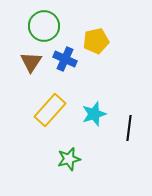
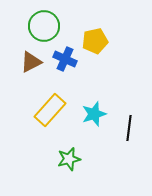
yellow pentagon: moved 1 px left
brown triangle: rotated 30 degrees clockwise
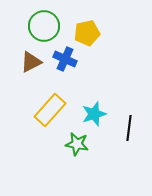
yellow pentagon: moved 8 px left, 8 px up
green star: moved 8 px right, 15 px up; rotated 25 degrees clockwise
